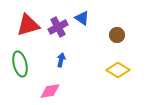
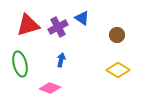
pink diamond: moved 3 px up; rotated 30 degrees clockwise
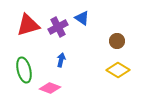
brown circle: moved 6 px down
green ellipse: moved 4 px right, 6 px down
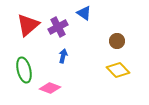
blue triangle: moved 2 px right, 5 px up
red triangle: rotated 25 degrees counterclockwise
blue arrow: moved 2 px right, 4 px up
yellow diamond: rotated 15 degrees clockwise
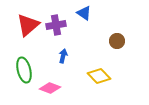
purple cross: moved 2 px left, 2 px up; rotated 18 degrees clockwise
yellow diamond: moved 19 px left, 6 px down
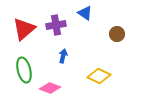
blue triangle: moved 1 px right
red triangle: moved 4 px left, 4 px down
brown circle: moved 7 px up
yellow diamond: rotated 20 degrees counterclockwise
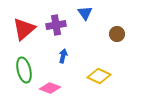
blue triangle: rotated 21 degrees clockwise
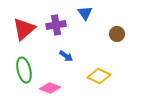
blue arrow: moved 3 px right; rotated 112 degrees clockwise
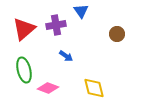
blue triangle: moved 4 px left, 2 px up
yellow diamond: moved 5 px left, 12 px down; rotated 50 degrees clockwise
pink diamond: moved 2 px left
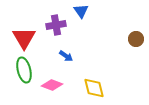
red triangle: moved 9 px down; rotated 20 degrees counterclockwise
brown circle: moved 19 px right, 5 px down
pink diamond: moved 4 px right, 3 px up
